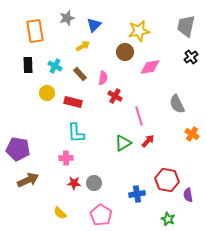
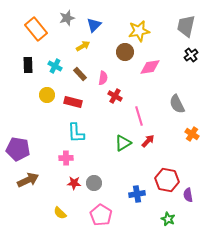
orange rectangle: moved 1 px right, 2 px up; rotated 30 degrees counterclockwise
black cross: moved 2 px up
yellow circle: moved 2 px down
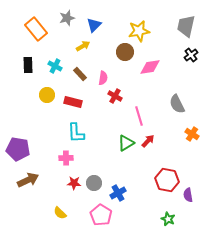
green triangle: moved 3 px right
blue cross: moved 19 px left, 1 px up; rotated 21 degrees counterclockwise
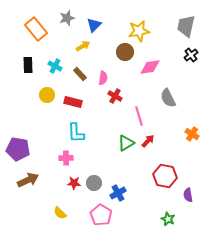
gray semicircle: moved 9 px left, 6 px up
red hexagon: moved 2 px left, 4 px up
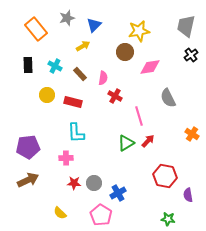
purple pentagon: moved 10 px right, 2 px up; rotated 15 degrees counterclockwise
green star: rotated 16 degrees counterclockwise
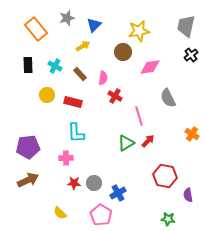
brown circle: moved 2 px left
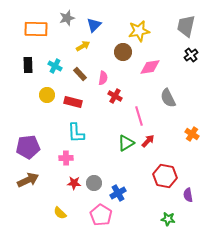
orange rectangle: rotated 50 degrees counterclockwise
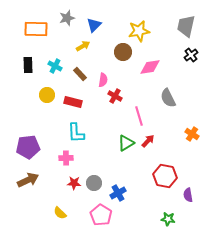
pink semicircle: moved 2 px down
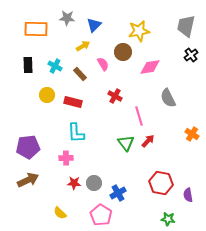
gray star: rotated 21 degrees clockwise
pink semicircle: moved 16 px up; rotated 40 degrees counterclockwise
green triangle: rotated 36 degrees counterclockwise
red hexagon: moved 4 px left, 7 px down
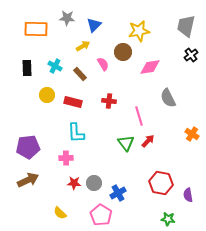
black rectangle: moved 1 px left, 3 px down
red cross: moved 6 px left, 5 px down; rotated 24 degrees counterclockwise
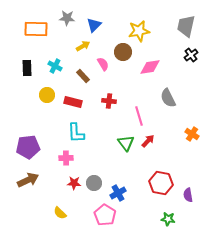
brown rectangle: moved 3 px right, 2 px down
pink pentagon: moved 4 px right
